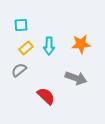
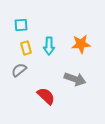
yellow rectangle: rotated 64 degrees counterclockwise
gray arrow: moved 1 px left, 1 px down
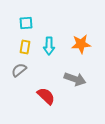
cyan square: moved 5 px right, 2 px up
yellow rectangle: moved 1 px left, 1 px up; rotated 24 degrees clockwise
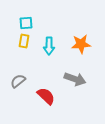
yellow rectangle: moved 1 px left, 6 px up
gray semicircle: moved 1 px left, 11 px down
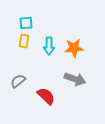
orange star: moved 7 px left, 4 px down
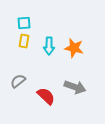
cyan square: moved 2 px left
orange star: rotated 18 degrees clockwise
gray arrow: moved 8 px down
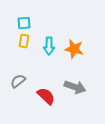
orange star: moved 1 px down
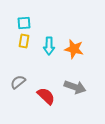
gray semicircle: moved 1 px down
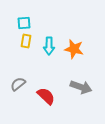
yellow rectangle: moved 2 px right
gray semicircle: moved 2 px down
gray arrow: moved 6 px right
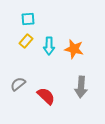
cyan square: moved 4 px right, 4 px up
yellow rectangle: rotated 32 degrees clockwise
gray arrow: rotated 75 degrees clockwise
